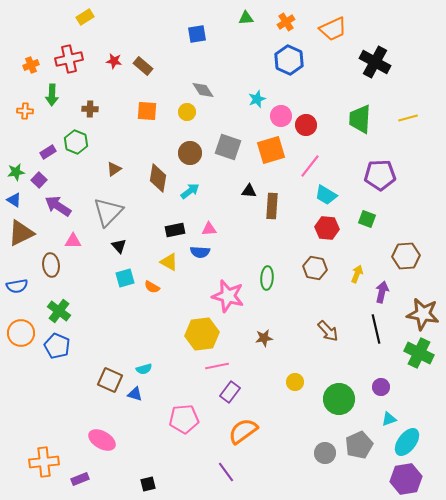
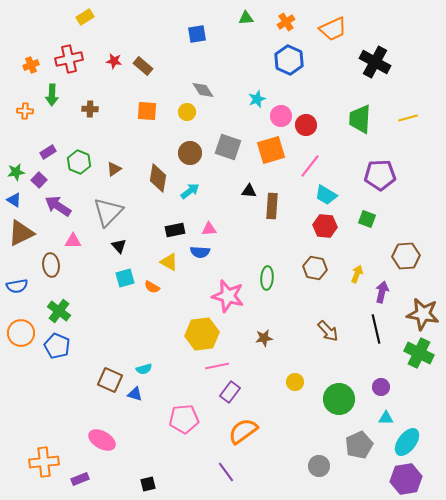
green hexagon at (76, 142): moved 3 px right, 20 px down
red hexagon at (327, 228): moved 2 px left, 2 px up
cyan triangle at (389, 419): moved 3 px left, 1 px up; rotated 21 degrees clockwise
gray circle at (325, 453): moved 6 px left, 13 px down
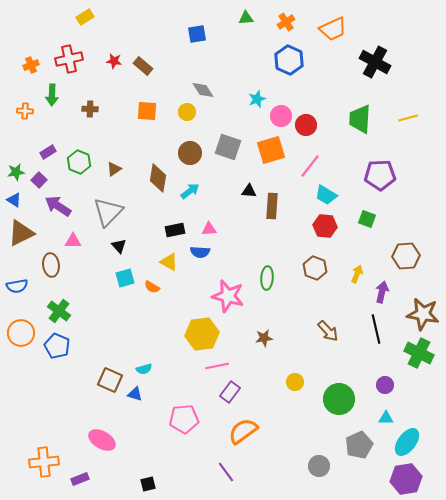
brown hexagon at (315, 268): rotated 10 degrees clockwise
purple circle at (381, 387): moved 4 px right, 2 px up
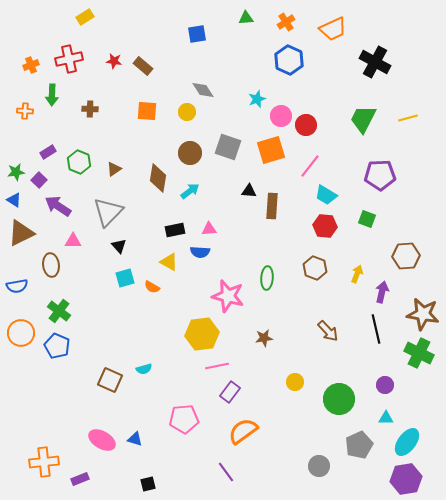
green trapezoid at (360, 119): moved 3 px right; rotated 24 degrees clockwise
blue triangle at (135, 394): moved 45 px down
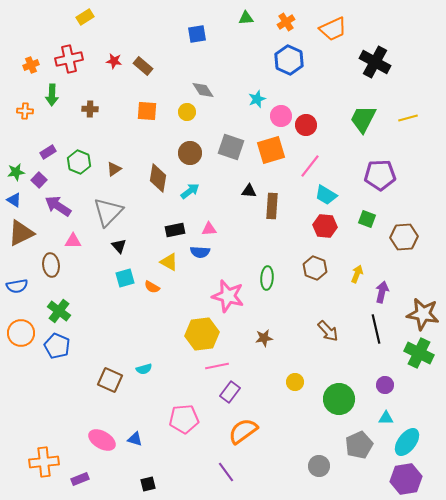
gray square at (228, 147): moved 3 px right
brown hexagon at (406, 256): moved 2 px left, 19 px up
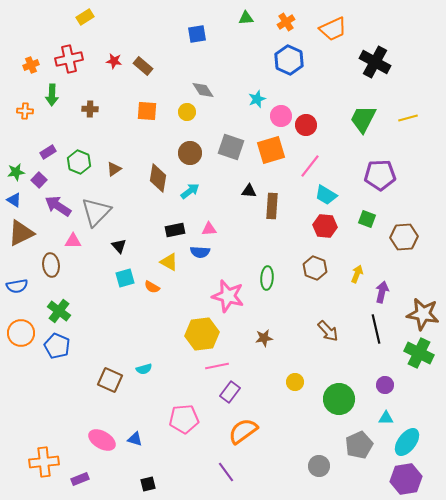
gray triangle at (108, 212): moved 12 px left
